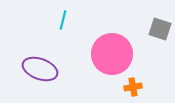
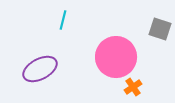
pink circle: moved 4 px right, 3 px down
purple ellipse: rotated 48 degrees counterclockwise
orange cross: rotated 24 degrees counterclockwise
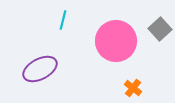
gray square: rotated 30 degrees clockwise
pink circle: moved 16 px up
orange cross: moved 1 px down; rotated 18 degrees counterclockwise
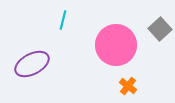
pink circle: moved 4 px down
purple ellipse: moved 8 px left, 5 px up
orange cross: moved 5 px left, 2 px up
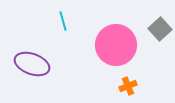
cyan line: moved 1 px down; rotated 30 degrees counterclockwise
purple ellipse: rotated 48 degrees clockwise
orange cross: rotated 30 degrees clockwise
